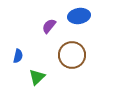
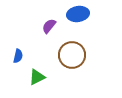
blue ellipse: moved 1 px left, 2 px up
green triangle: rotated 18 degrees clockwise
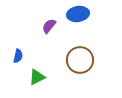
brown circle: moved 8 px right, 5 px down
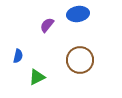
purple semicircle: moved 2 px left, 1 px up
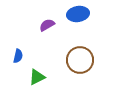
purple semicircle: rotated 21 degrees clockwise
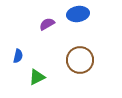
purple semicircle: moved 1 px up
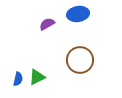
blue semicircle: moved 23 px down
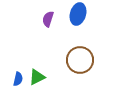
blue ellipse: rotated 65 degrees counterclockwise
purple semicircle: moved 1 px right, 5 px up; rotated 42 degrees counterclockwise
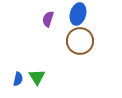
brown circle: moved 19 px up
green triangle: rotated 36 degrees counterclockwise
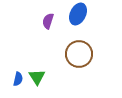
blue ellipse: rotated 10 degrees clockwise
purple semicircle: moved 2 px down
brown circle: moved 1 px left, 13 px down
